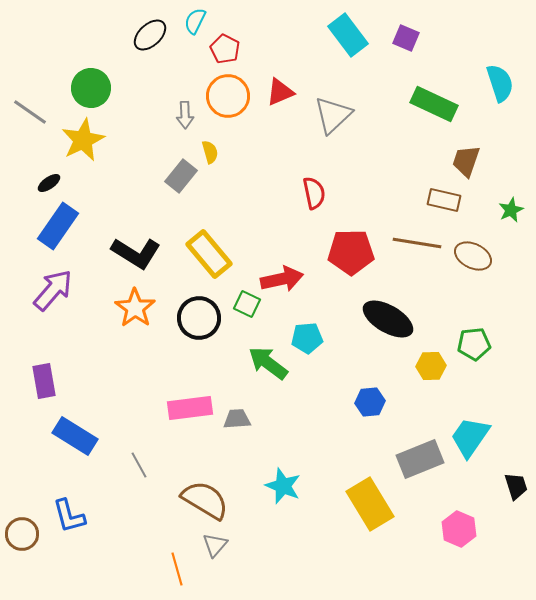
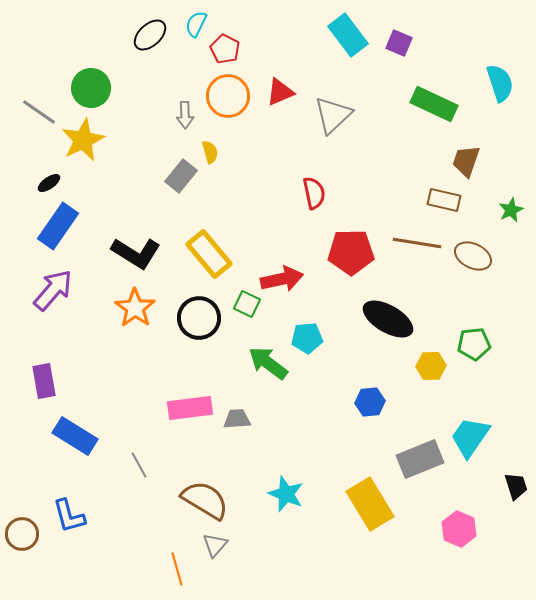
cyan semicircle at (195, 21): moved 1 px right, 3 px down
purple square at (406, 38): moved 7 px left, 5 px down
gray line at (30, 112): moved 9 px right
cyan star at (283, 486): moved 3 px right, 8 px down
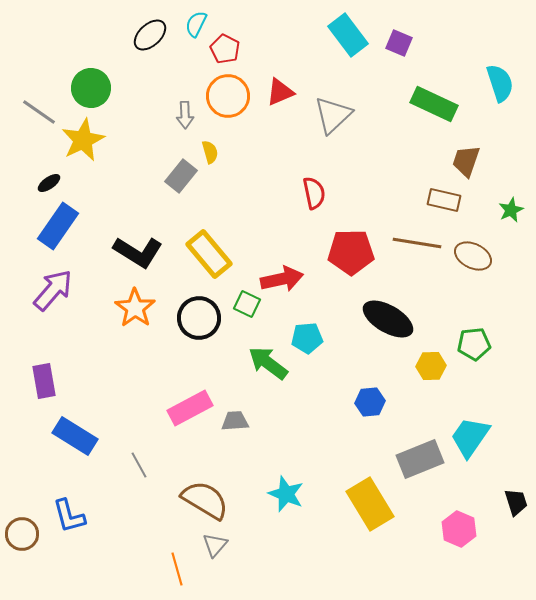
black L-shape at (136, 253): moved 2 px right, 1 px up
pink rectangle at (190, 408): rotated 21 degrees counterclockwise
gray trapezoid at (237, 419): moved 2 px left, 2 px down
black trapezoid at (516, 486): moved 16 px down
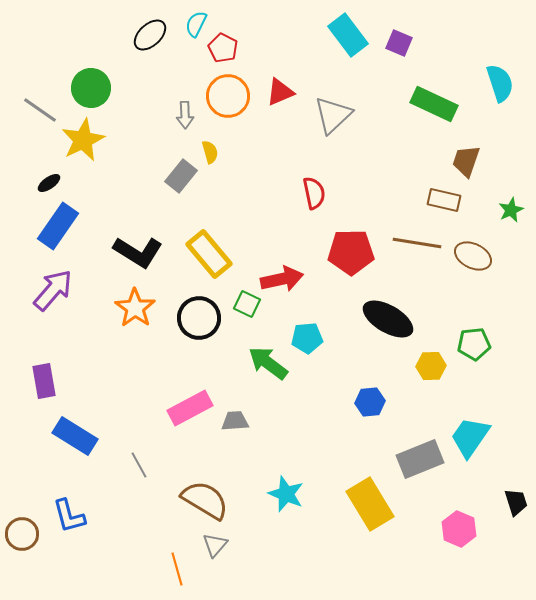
red pentagon at (225, 49): moved 2 px left, 1 px up
gray line at (39, 112): moved 1 px right, 2 px up
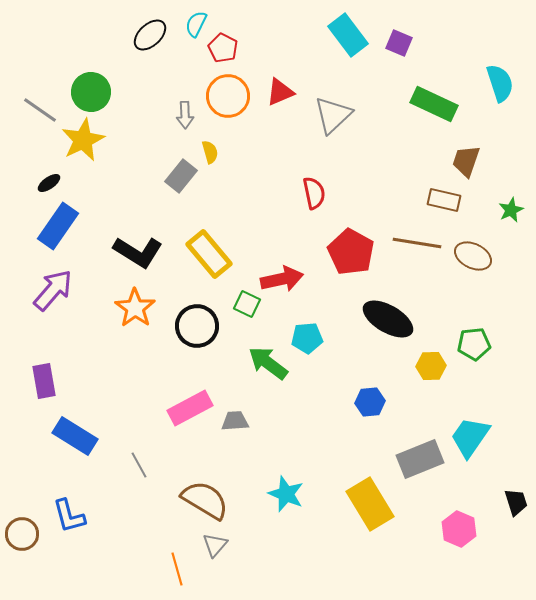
green circle at (91, 88): moved 4 px down
red pentagon at (351, 252): rotated 30 degrees clockwise
black circle at (199, 318): moved 2 px left, 8 px down
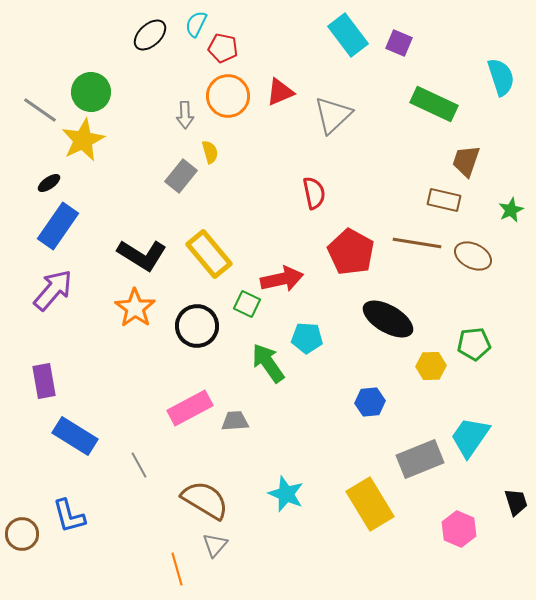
red pentagon at (223, 48): rotated 16 degrees counterclockwise
cyan semicircle at (500, 83): moved 1 px right, 6 px up
black L-shape at (138, 252): moved 4 px right, 3 px down
cyan pentagon at (307, 338): rotated 8 degrees clockwise
green arrow at (268, 363): rotated 18 degrees clockwise
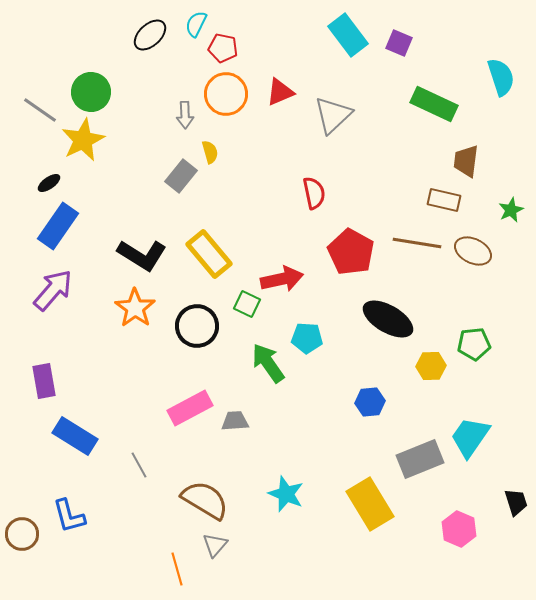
orange circle at (228, 96): moved 2 px left, 2 px up
brown trapezoid at (466, 161): rotated 12 degrees counterclockwise
brown ellipse at (473, 256): moved 5 px up
